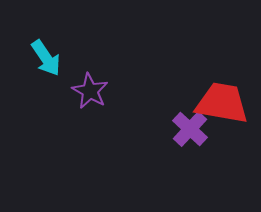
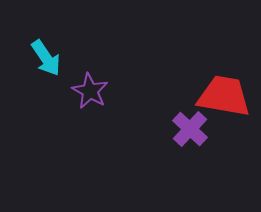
red trapezoid: moved 2 px right, 7 px up
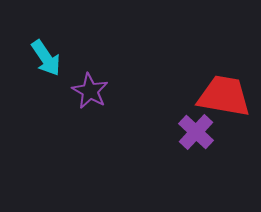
purple cross: moved 6 px right, 3 px down
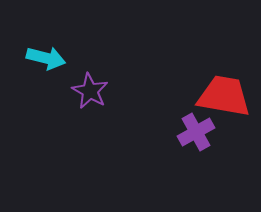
cyan arrow: rotated 42 degrees counterclockwise
purple cross: rotated 18 degrees clockwise
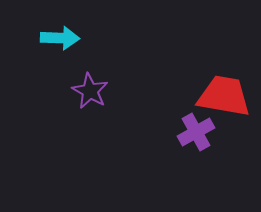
cyan arrow: moved 14 px right, 20 px up; rotated 12 degrees counterclockwise
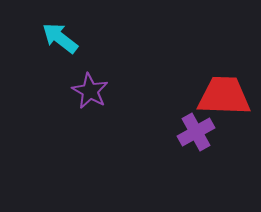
cyan arrow: rotated 144 degrees counterclockwise
red trapezoid: rotated 8 degrees counterclockwise
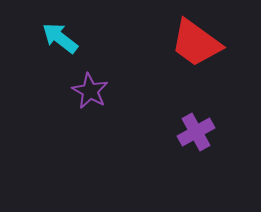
red trapezoid: moved 28 px left, 53 px up; rotated 146 degrees counterclockwise
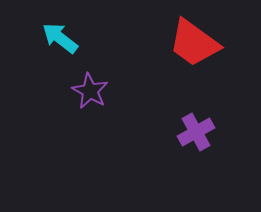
red trapezoid: moved 2 px left
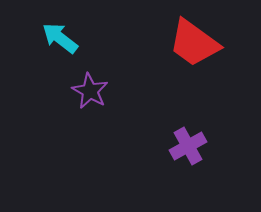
purple cross: moved 8 px left, 14 px down
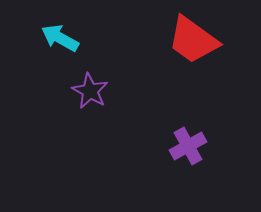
cyan arrow: rotated 9 degrees counterclockwise
red trapezoid: moved 1 px left, 3 px up
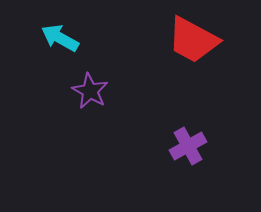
red trapezoid: rotated 8 degrees counterclockwise
